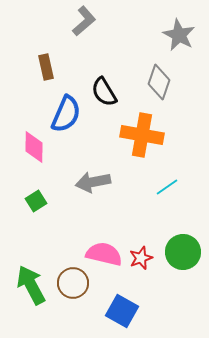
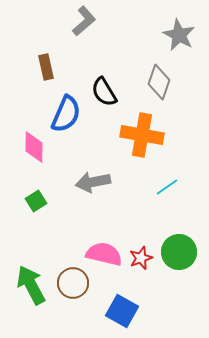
green circle: moved 4 px left
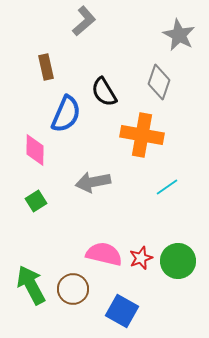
pink diamond: moved 1 px right, 3 px down
green circle: moved 1 px left, 9 px down
brown circle: moved 6 px down
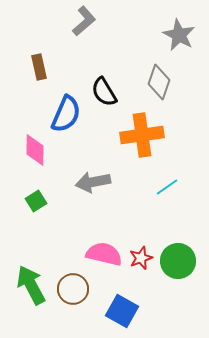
brown rectangle: moved 7 px left
orange cross: rotated 18 degrees counterclockwise
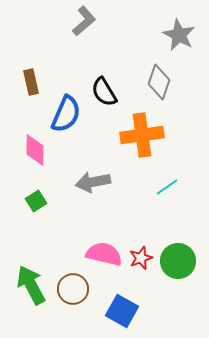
brown rectangle: moved 8 px left, 15 px down
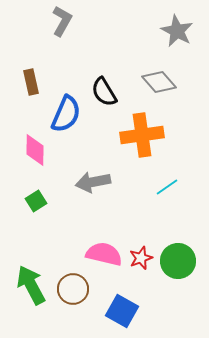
gray L-shape: moved 22 px left; rotated 20 degrees counterclockwise
gray star: moved 2 px left, 4 px up
gray diamond: rotated 60 degrees counterclockwise
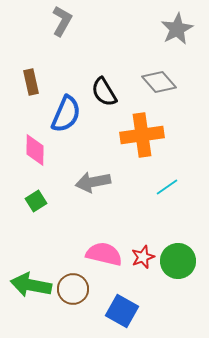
gray star: moved 2 px up; rotated 16 degrees clockwise
red star: moved 2 px right, 1 px up
green arrow: rotated 51 degrees counterclockwise
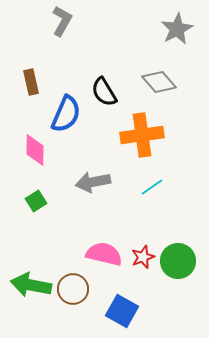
cyan line: moved 15 px left
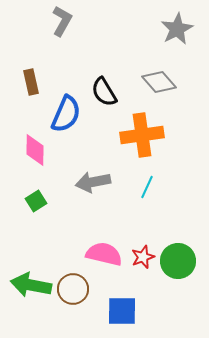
cyan line: moved 5 px left; rotated 30 degrees counterclockwise
blue square: rotated 28 degrees counterclockwise
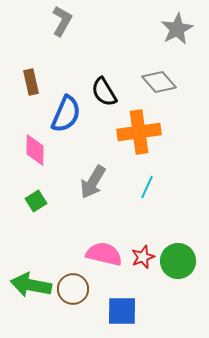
orange cross: moved 3 px left, 3 px up
gray arrow: rotated 48 degrees counterclockwise
